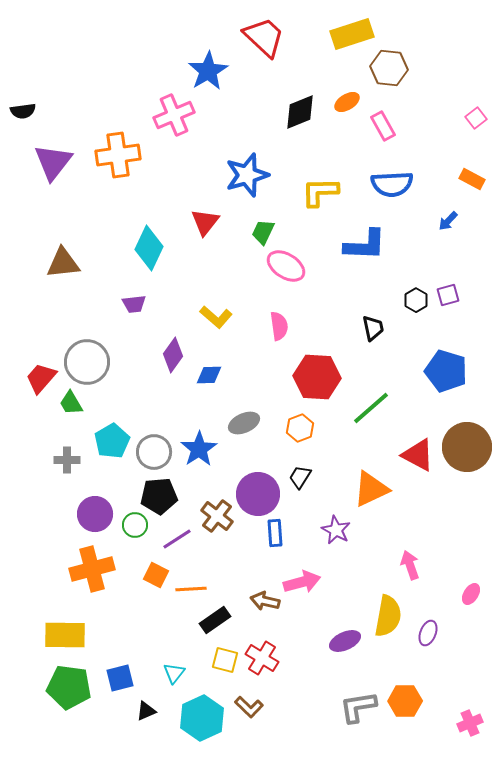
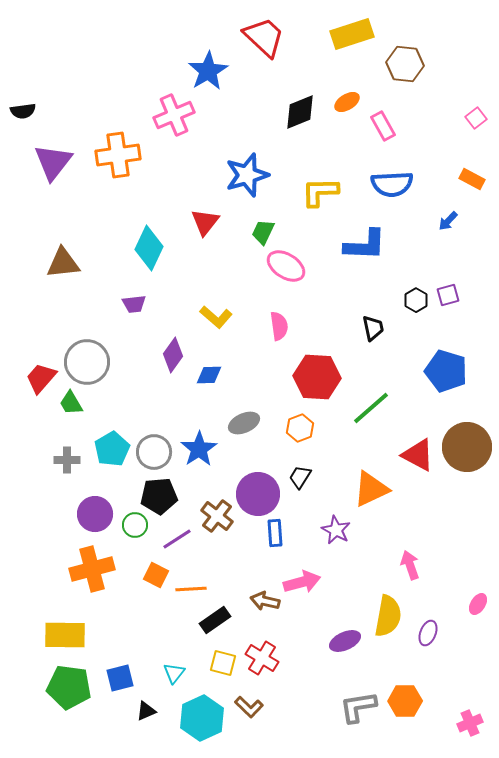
brown hexagon at (389, 68): moved 16 px right, 4 px up
cyan pentagon at (112, 441): moved 8 px down
pink ellipse at (471, 594): moved 7 px right, 10 px down
yellow square at (225, 660): moved 2 px left, 3 px down
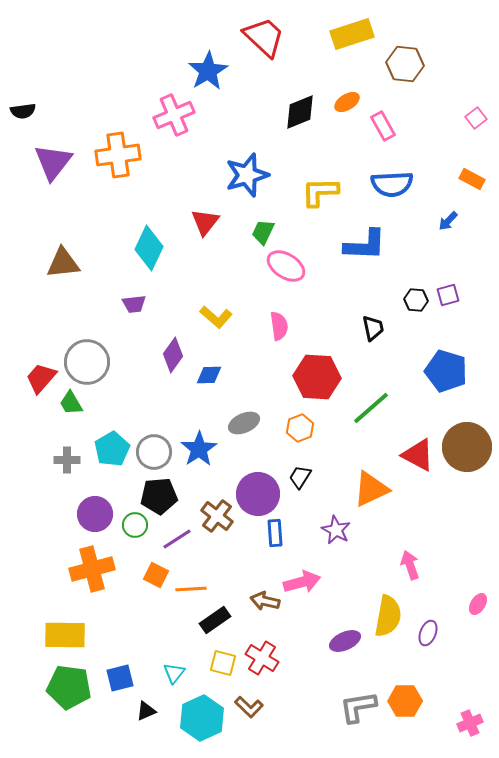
black hexagon at (416, 300): rotated 25 degrees counterclockwise
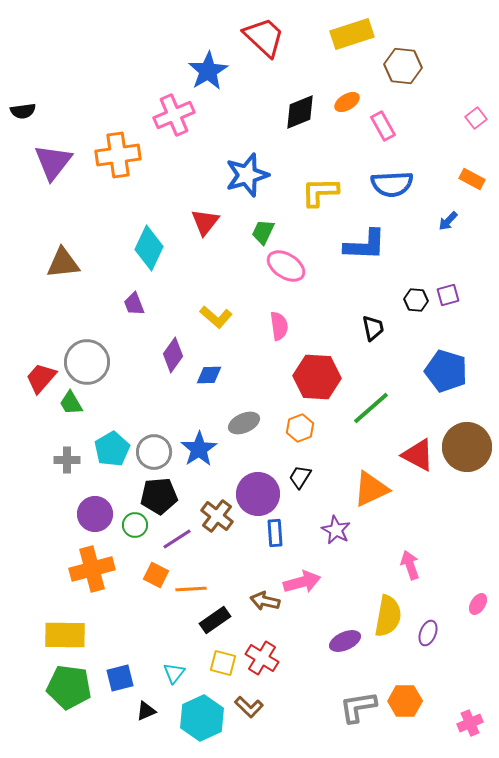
brown hexagon at (405, 64): moved 2 px left, 2 px down
purple trapezoid at (134, 304): rotated 75 degrees clockwise
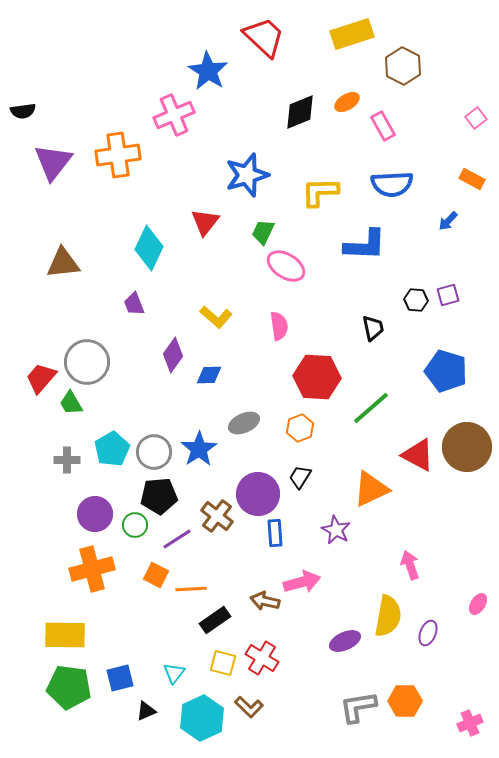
brown hexagon at (403, 66): rotated 21 degrees clockwise
blue star at (208, 71): rotated 9 degrees counterclockwise
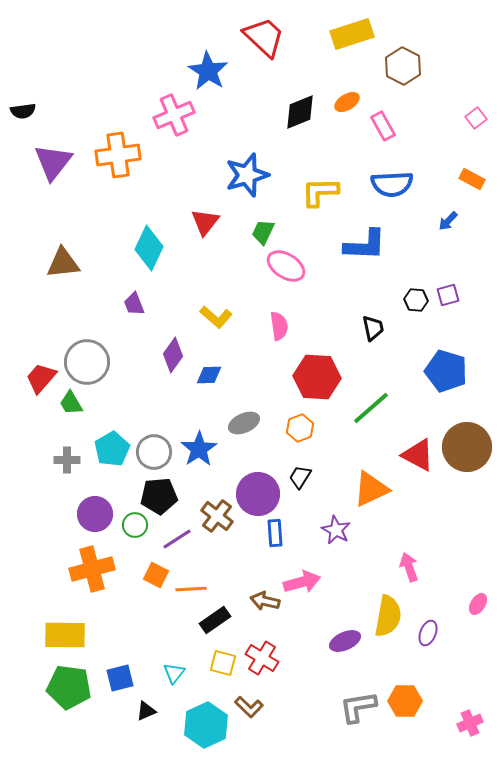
pink arrow at (410, 565): moved 1 px left, 2 px down
cyan hexagon at (202, 718): moved 4 px right, 7 px down
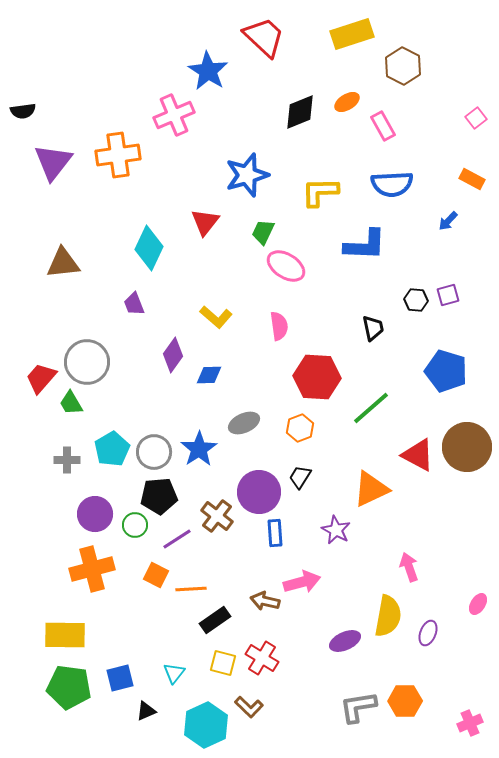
purple circle at (258, 494): moved 1 px right, 2 px up
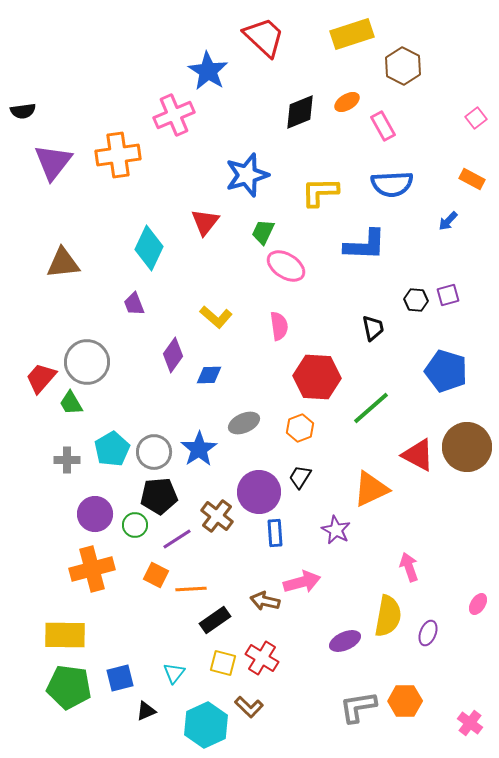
pink cross at (470, 723): rotated 30 degrees counterclockwise
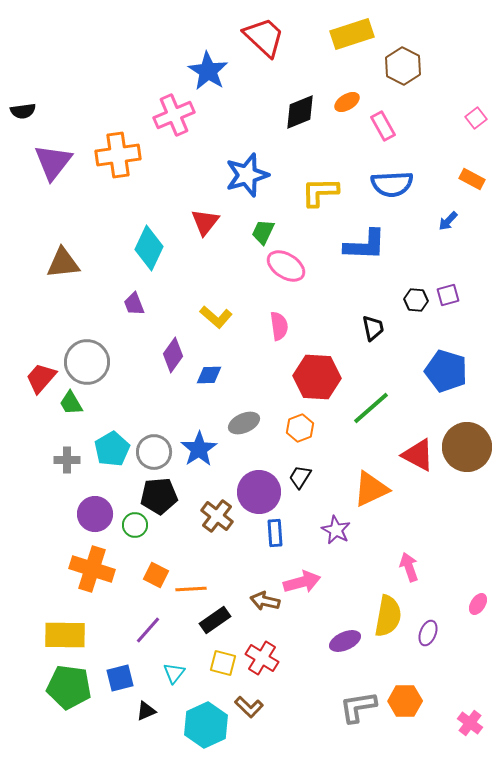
purple line at (177, 539): moved 29 px left, 91 px down; rotated 16 degrees counterclockwise
orange cross at (92, 569): rotated 33 degrees clockwise
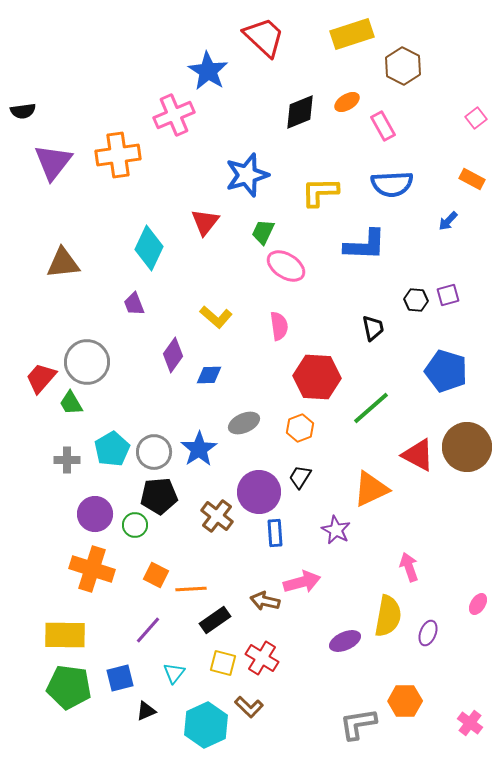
gray L-shape at (358, 707): moved 17 px down
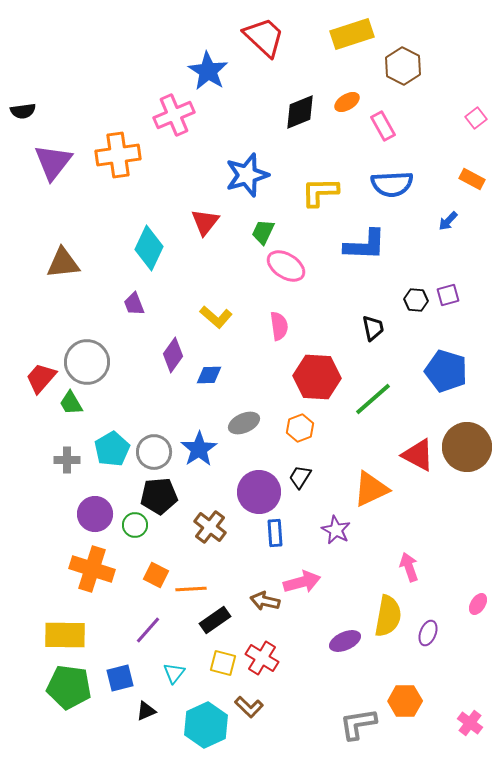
green line at (371, 408): moved 2 px right, 9 px up
brown cross at (217, 516): moved 7 px left, 11 px down
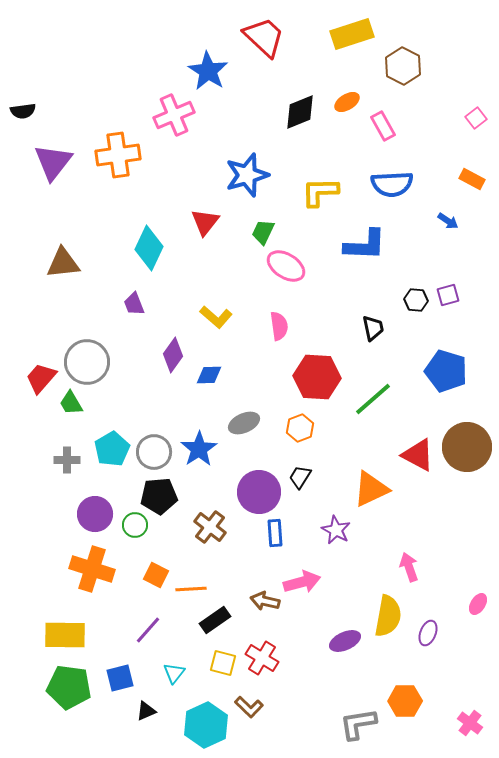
blue arrow at (448, 221): rotated 100 degrees counterclockwise
